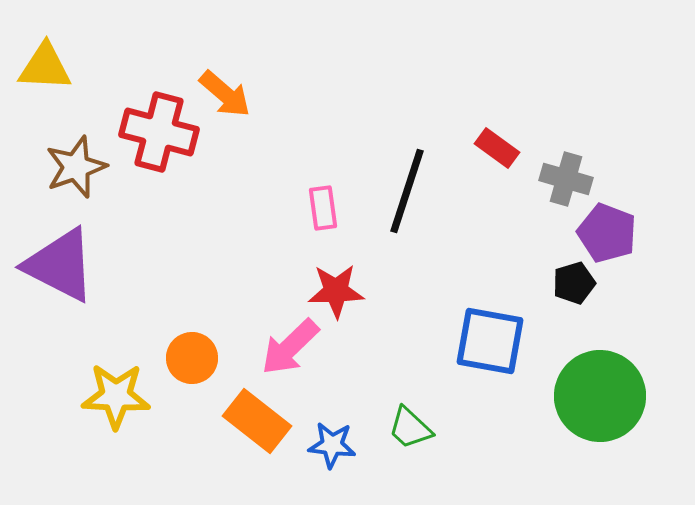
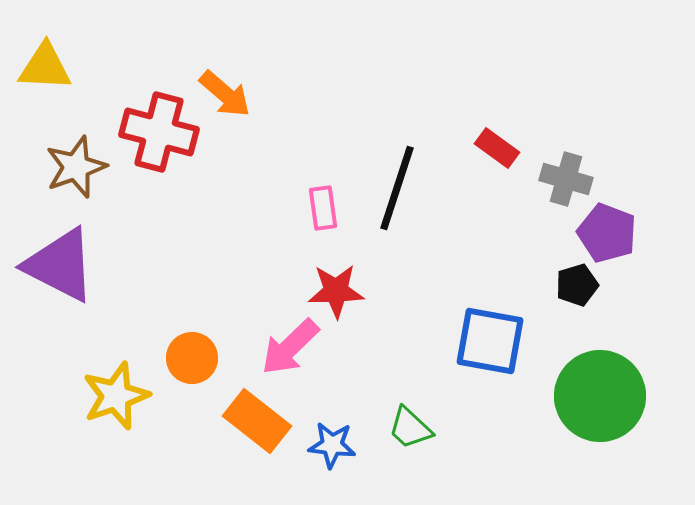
black line: moved 10 px left, 3 px up
black pentagon: moved 3 px right, 2 px down
yellow star: rotated 22 degrees counterclockwise
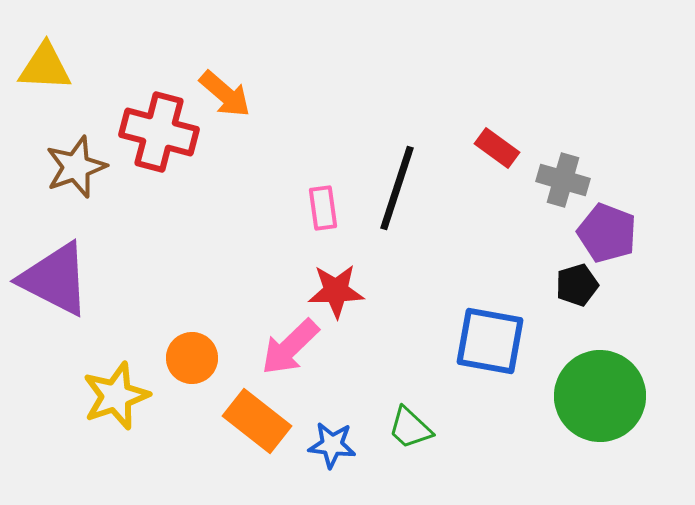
gray cross: moved 3 px left, 1 px down
purple triangle: moved 5 px left, 14 px down
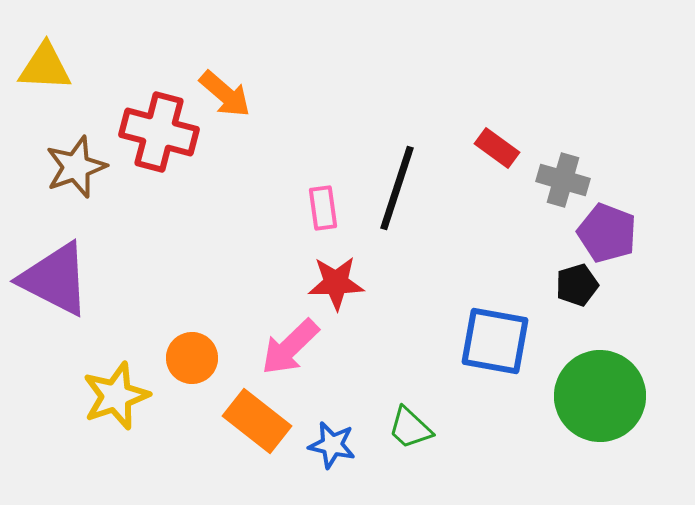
red star: moved 8 px up
blue square: moved 5 px right
blue star: rotated 6 degrees clockwise
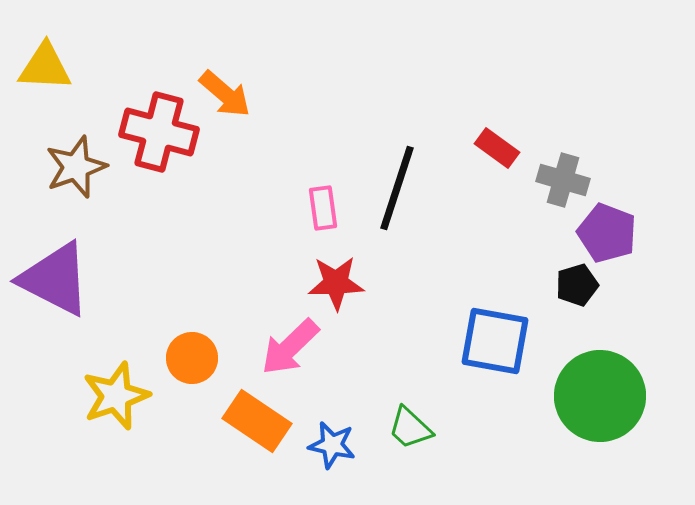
orange rectangle: rotated 4 degrees counterclockwise
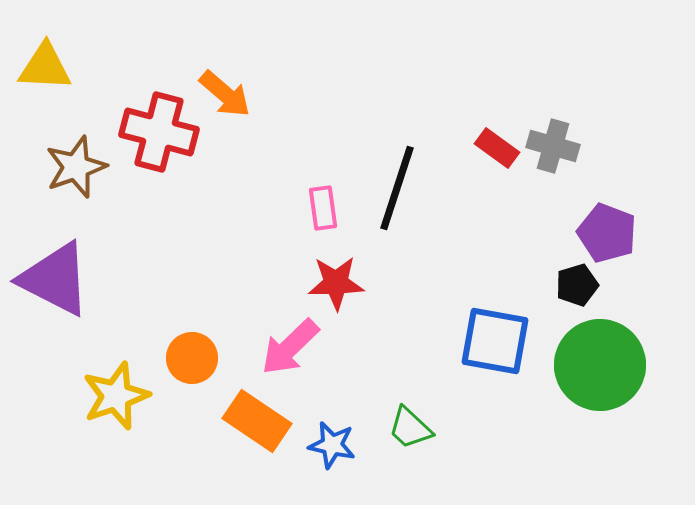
gray cross: moved 10 px left, 34 px up
green circle: moved 31 px up
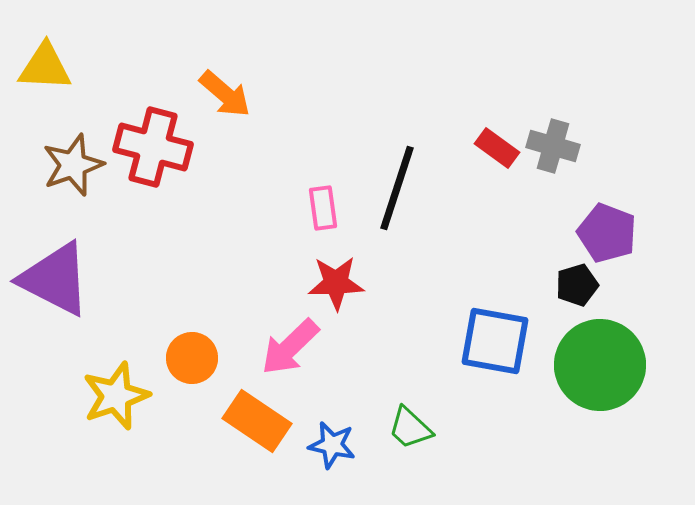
red cross: moved 6 px left, 15 px down
brown star: moved 3 px left, 2 px up
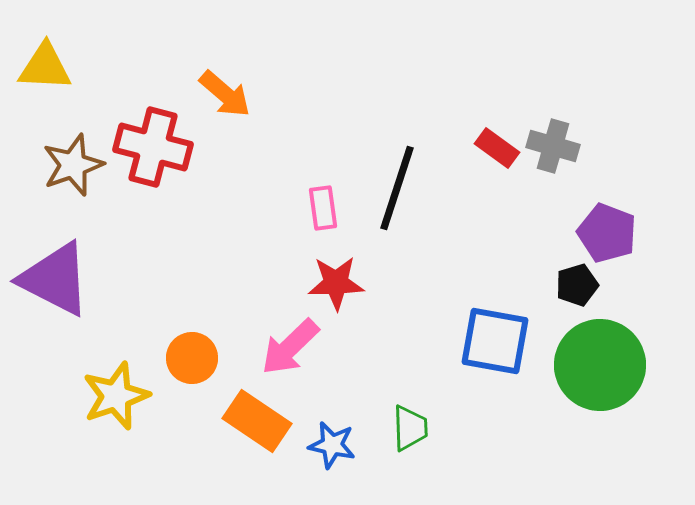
green trapezoid: rotated 135 degrees counterclockwise
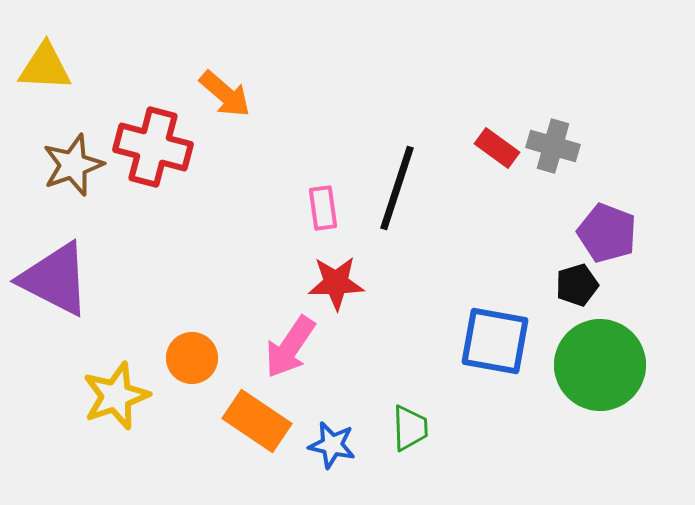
pink arrow: rotated 12 degrees counterclockwise
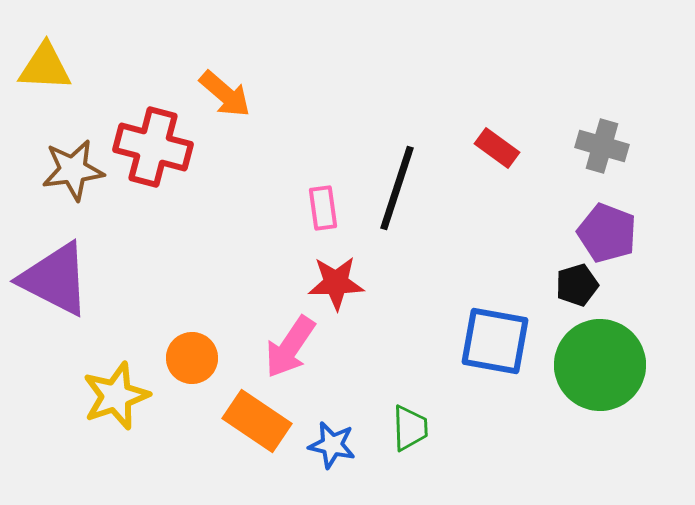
gray cross: moved 49 px right
brown star: moved 5 px down; rotated 12 degrees clockwise
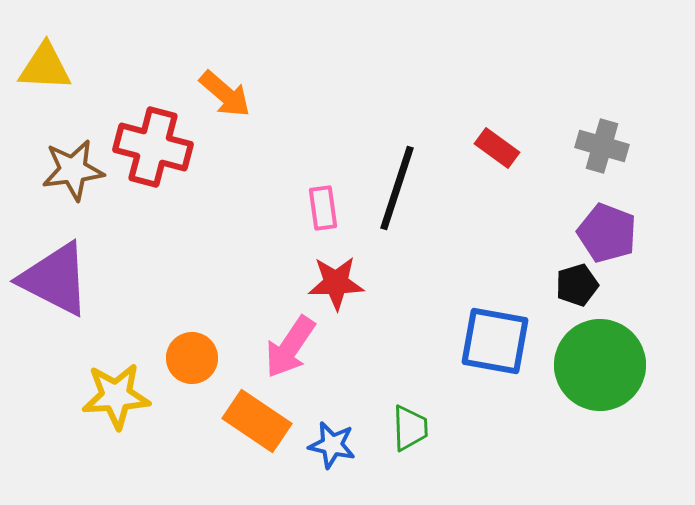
yellow star: rotated 16 degrees clockwise
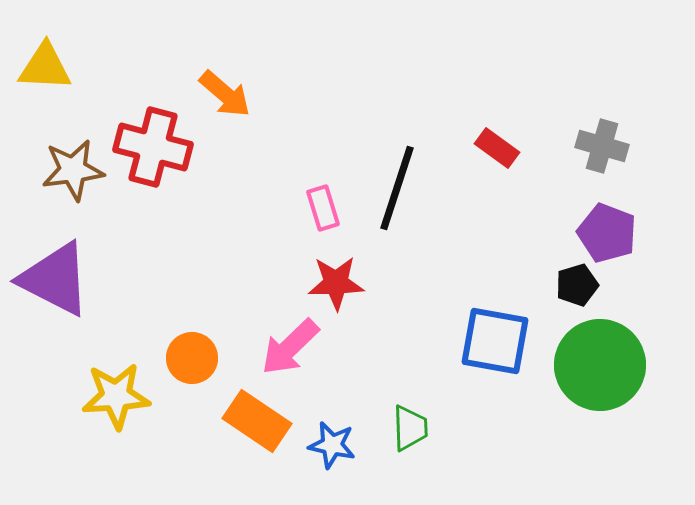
pink rectangle: rotated 9 degrees counterclockwise
pink arrow: rotated 12 degrees clockwise
